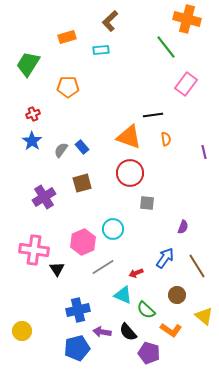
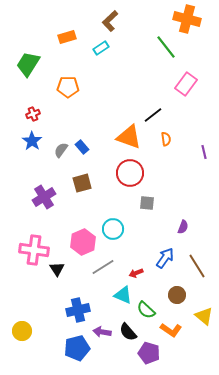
cyan rectangle: moved 2 px up; rotated 28 degrees counterclockwise
black line: rotated 30 degrees counterclockwise
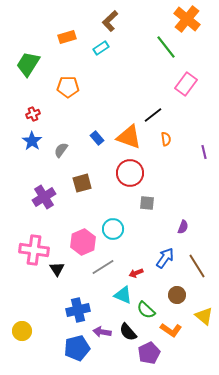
orange cross: rotated 24 degrees clockwise
blue rectangle: moved 15 px right, 9 px up
purple pentagon: rotated 30 degrees clockwise
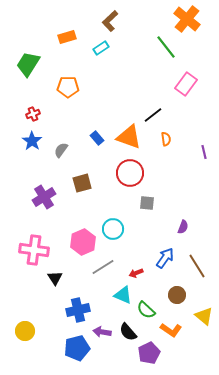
black triangle: moved 2 px left, 9 px down
yellow circle: moved 3 px right
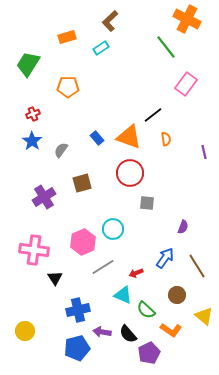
orange cross: rotated 12 degrees counterclockwise
black semicircle: moved 2 px down
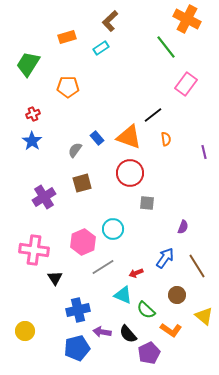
gray semicircle: moved 14 px right
